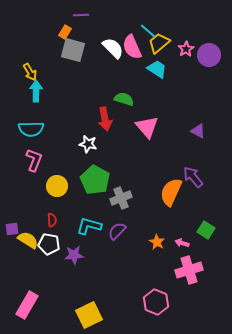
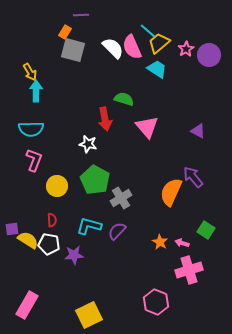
gray cross: rotated 10 degrees counterclockwise
orange star: moved 3 px right
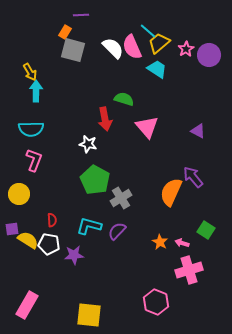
yellow circle: moved 38 px left, 8 px down
yellow square: rotated 32 degrees clockwise
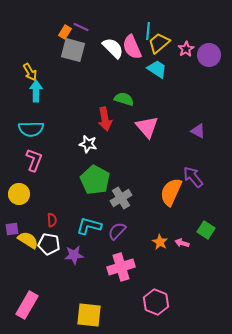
purple line: moved 12 px down; rotated 28 degrees clockwise
cyan line: rotated 54 degrees clockwise
pink cross: moved 68 px left, 3 px up
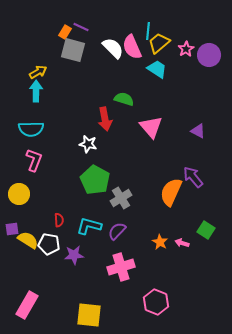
yellow arrow: moved 8 px right; rotated 90 degrees counterclockwise
pink triangle: moved 4 px right
red semicircle: moved 7 px right
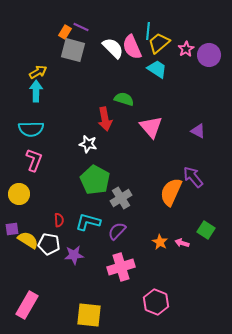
cyan L-shape: moved 1 px left, 4 px up
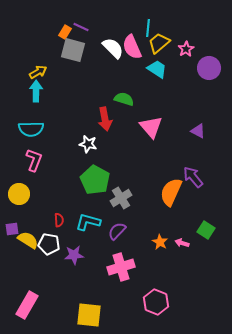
cyan line: moved 3 px up
purple circle: moved 13 px down
